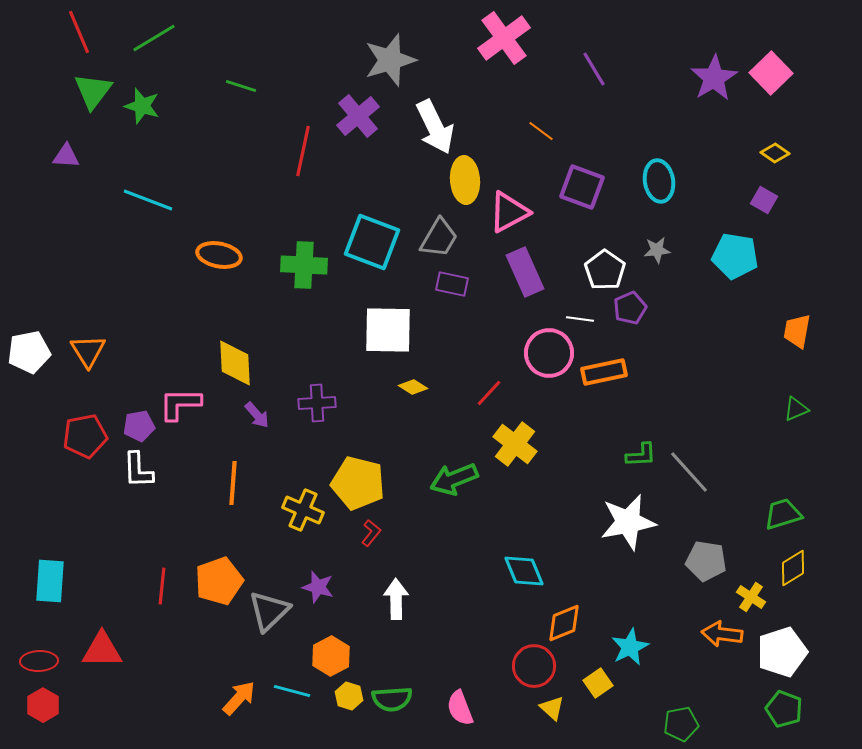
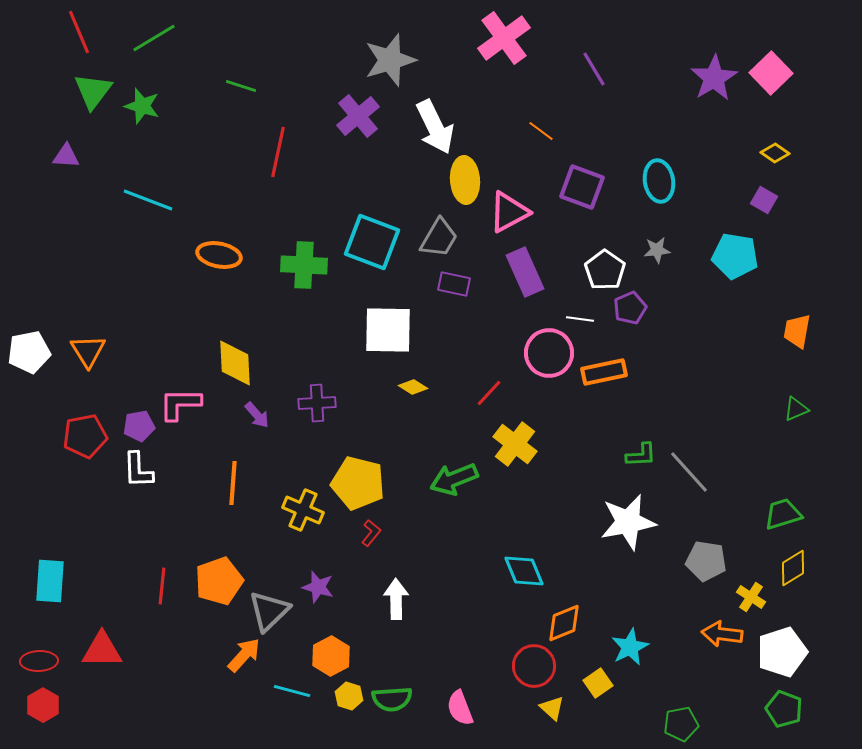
red line at (303, 151): moved 25 px left, 1 px down
purple rectangle at (452, 284): moved 2 px right
orange arrow at (239, 698): moved 5 px right, 43 px up
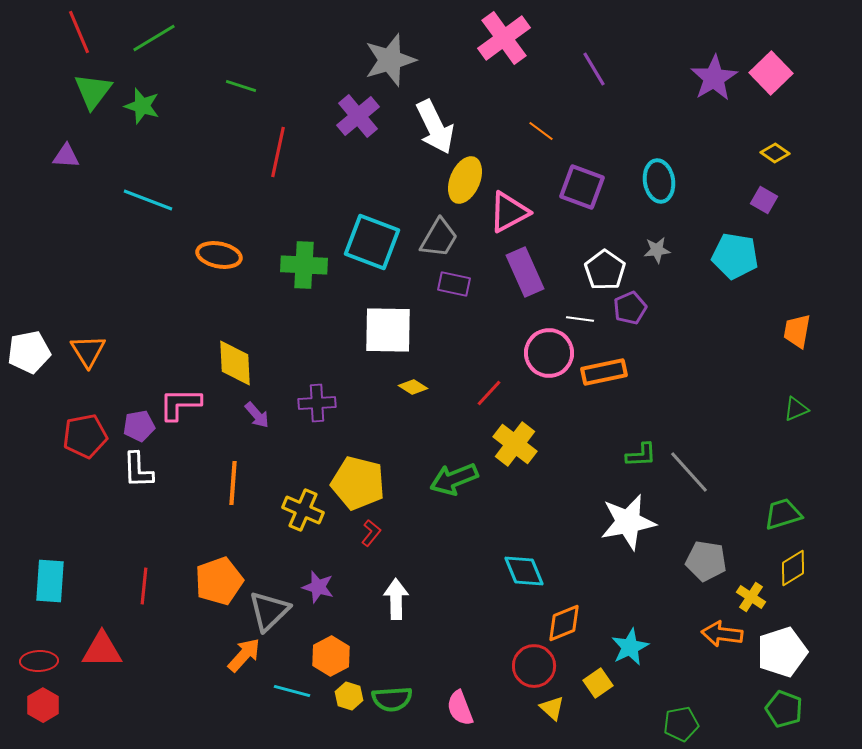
yellow ellipse at (465, 180): rotated 27 degrees clockwise
red line at (162, 586): moved 18 px left
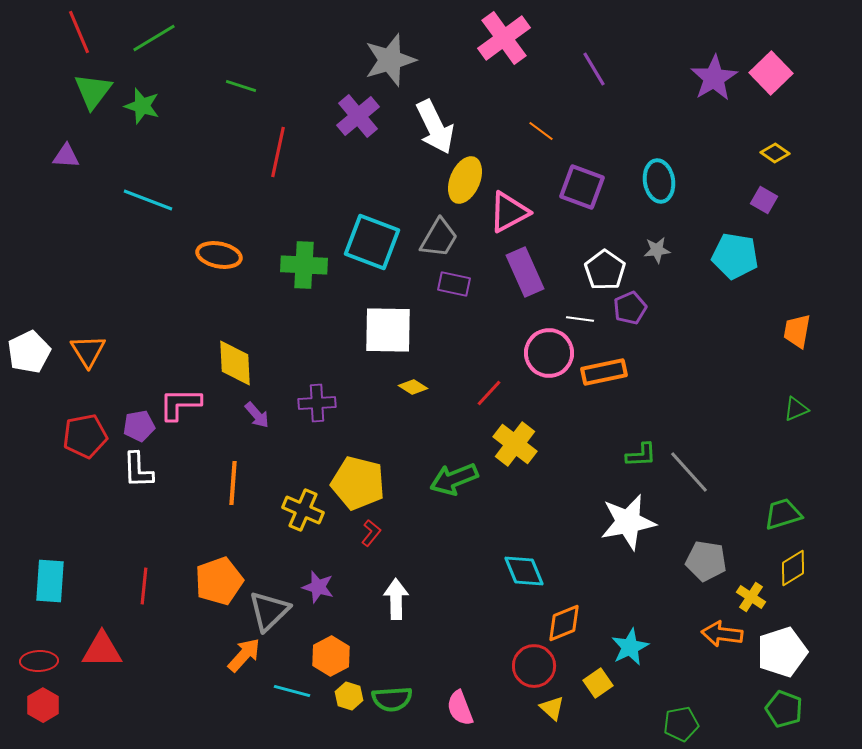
white pentagon at (29, 352): rotated 15 degrees counterclockwise
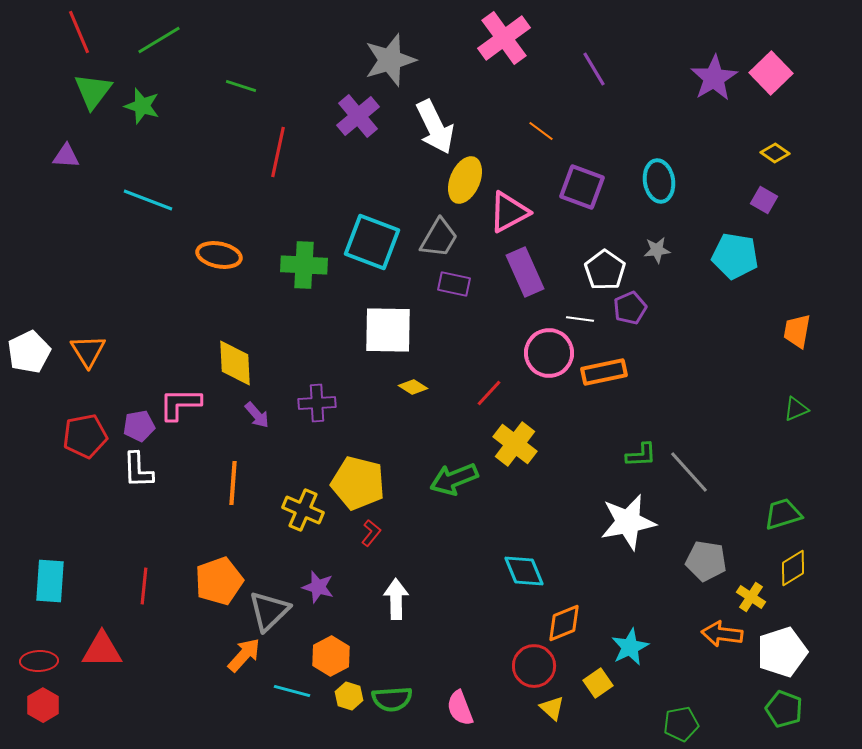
green line at (154, 38): moved 5 px right, 2 px down
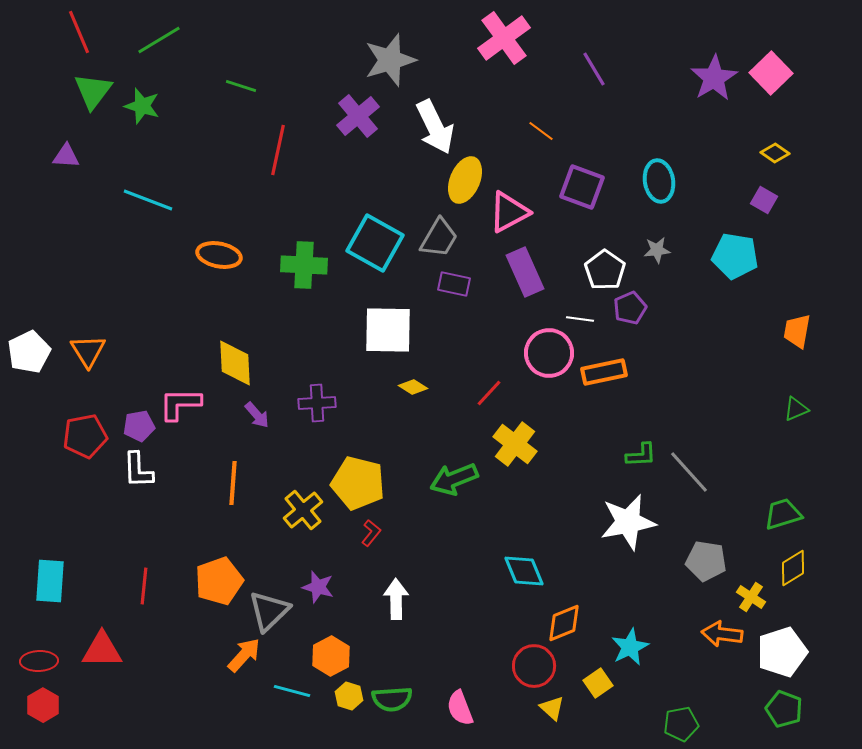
red line at (278, 152): moved 2 px up
cyan square at (372, 242): moved 3 px right, 1 px down; rotated 8 degrees clockwise
yellow cross at (303, 510): rotated 27 degrees clockwise
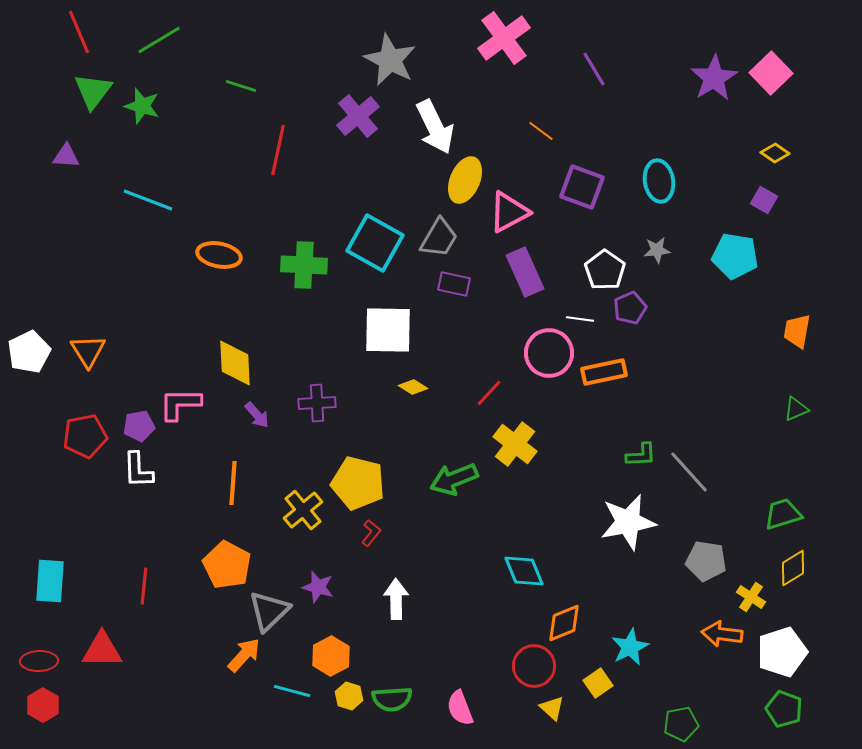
gray star at (390, 60): rotated 28 degrees counterclockwise
orange pentagon at (219, 581): moved 8 px right, 16 px up; rotated 24 degrees counterclockwise
